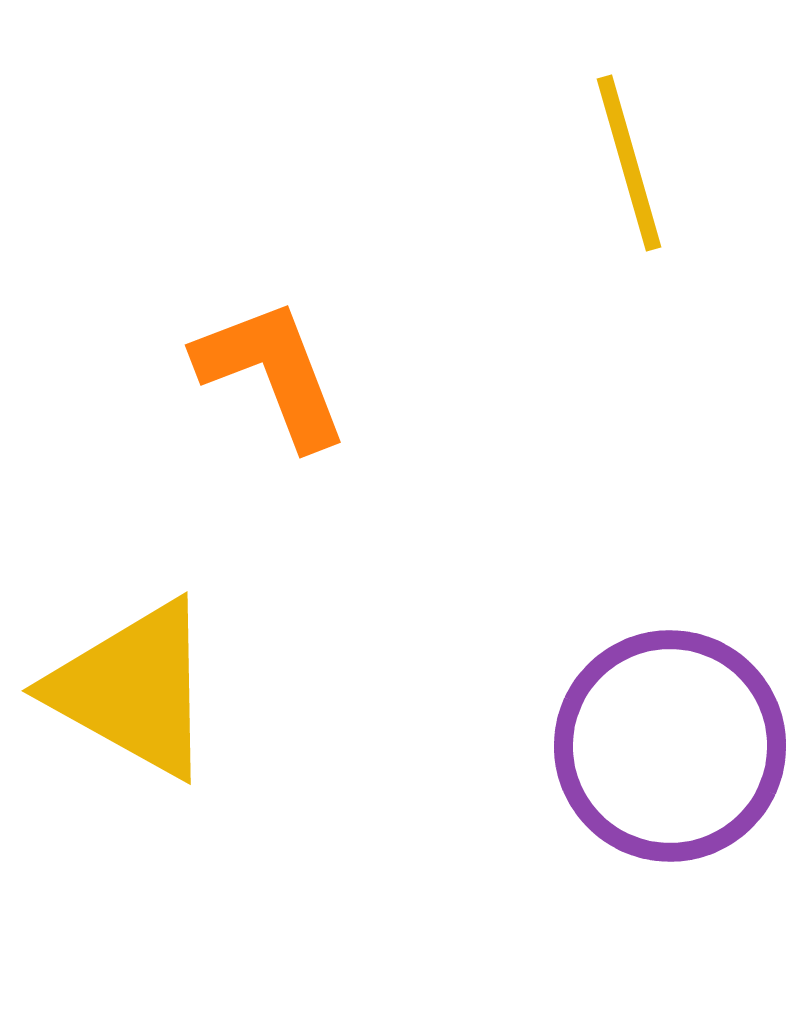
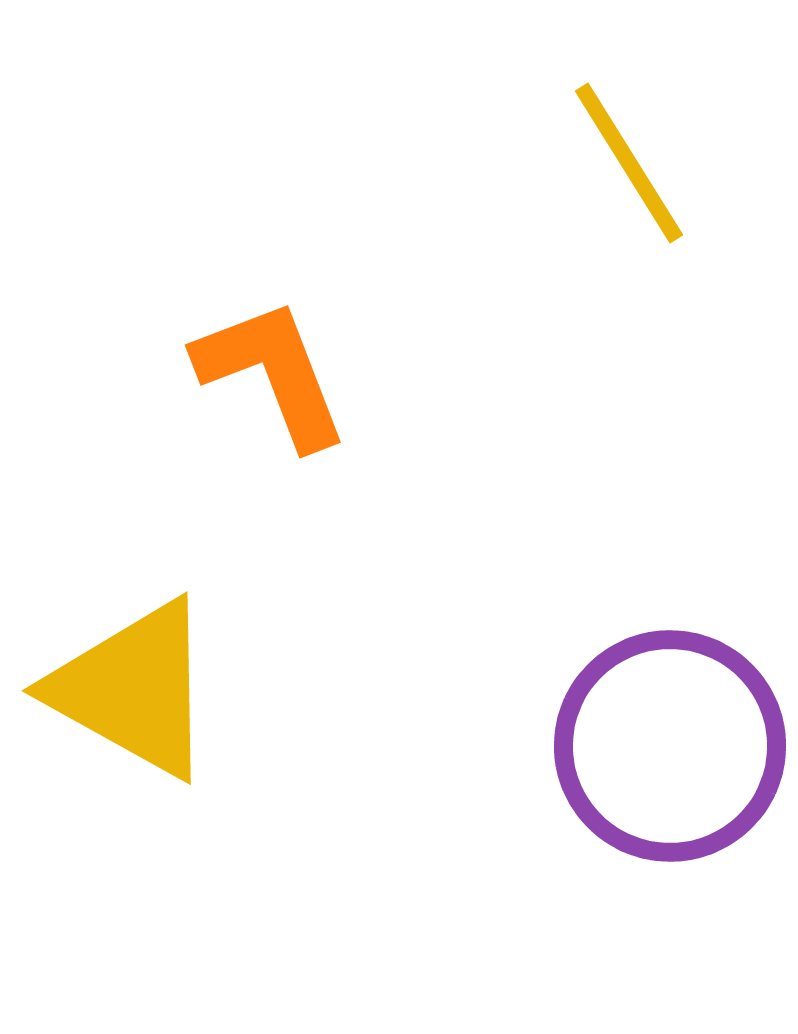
yellow line: rotated 16 degrees counterclockwise
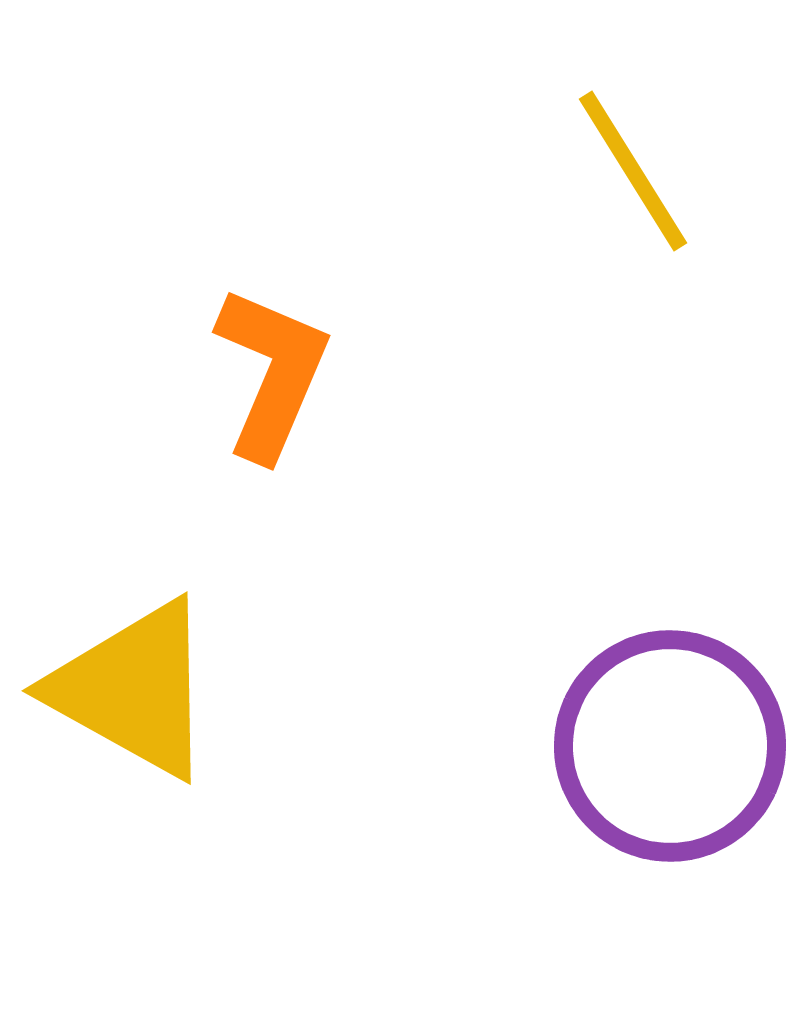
yellow line: moved 4 px right, 8 px down
orange L-shape: rotated 44 degrees clockwise
